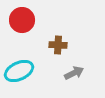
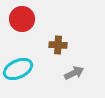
red circle: moved 1 px up
cyan ellipse: moved 1 px left, 2 px up
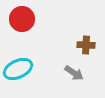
brown cross: moved 28 px right
gray arrow: rotated 60 degrees clockwise
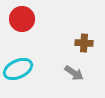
brown cross: moved 2 px left, 2 px up
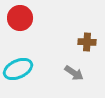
red circle: moved 2 px left, 1 px up
brown cross: moved 3 px right, 1 px up
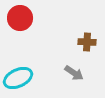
cyan ellipse: moved 9 px down
